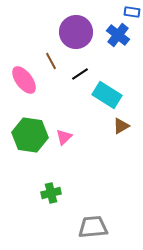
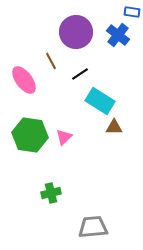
cyan rectangle: moved 7 px left, 6 px down
brown triangle: moved 7 px left, 1 px down; rotated 30 degrees clockwise
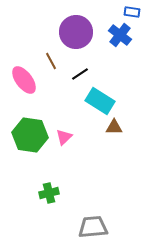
blue cross: moved 2 px right
green cross: moved 2 px left
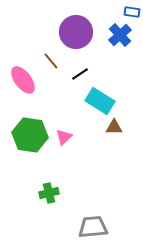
blue cross: rotated 10 degrees clockwise
brown line: rotated 12 degrees counterclockwise
pink ellipse: moved 1 px left
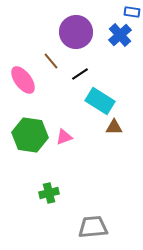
pink triangle: rotated 24 degrees clockwise
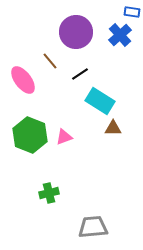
brown line: moved 1 px left
brown triangle: moved 1 px left, 1 px down
green hexagon: rotated 12 degrees clockwise
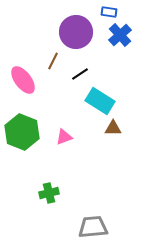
blue rectangle: moved 23 px left
brown line: moved 3 px right; rotated 66 degrees clockwise
green hexagon: moved 8 px left, 3 px up
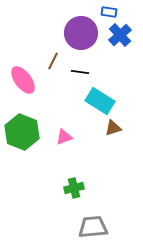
purple circle: moved 5 px right, 1 px down
black line: moved 2 px up; rotated 42 degrees clockwise
brown triangle: rotated 18 degrees counterclockwise
green cross: moved 25 px right, 5 px up
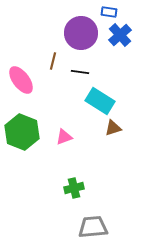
brown line: rotated 12 degrees counterclockwise
pink ellipse: moved 2 px left
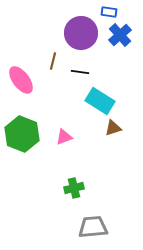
green hexagon: moved 2 px down
